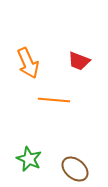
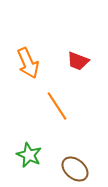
red trapezoid: moved 1 px left
orange line: moved 3 px right, 6 px down; rotated 52 degrees clockwise
green star: moved 4 px up
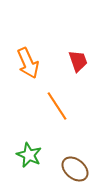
red trapezoid: rotated 130 degrees counterclockwise
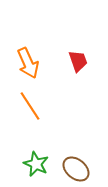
orange line: moved 27 px left
green star: moved 7 px right, 9 px down
brown ellipse: moved 1 px right
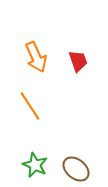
orange arrow: moved 8 px right, 6 px up
green star: moved 1 px left, 1 px down
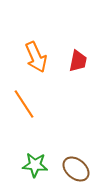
red trapezoid: rotated 30 degrees clockwise
orange line: moved 6 px left, 2 px up
green star: rotated 20 degrees counterclockwise
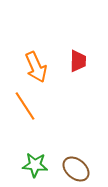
orange arrow: moved 10 px down
red trapezoid: rotated 10 degrees counterclockwise
orange line: moved 1 px right, 2 px down
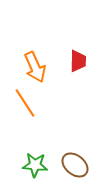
orange arrow: moved 1 px left
orange line: moved 3 px up
brown ellipse: moved 1 px left, 4 px up
